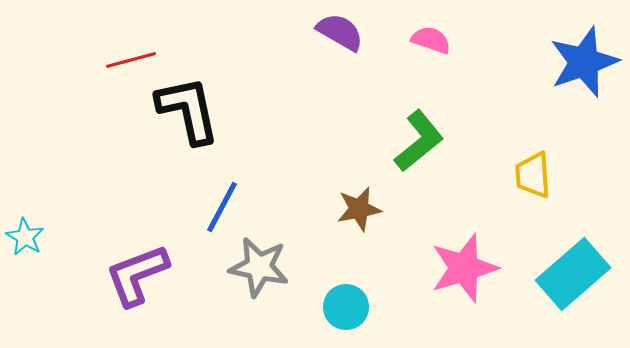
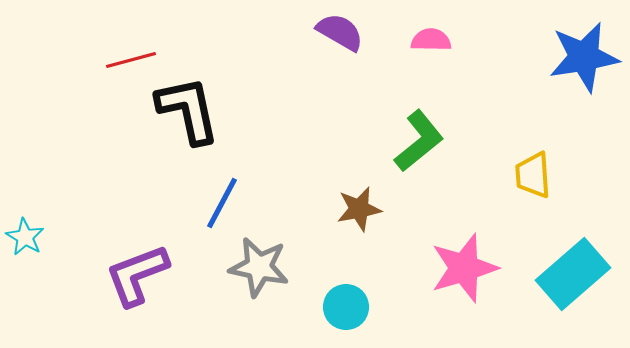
pink semicircle: rotated 18 degrees counterclockwise
blue star: moved 5 px up; rotated 10 degrees clockwise
blue line: moved 4 px up
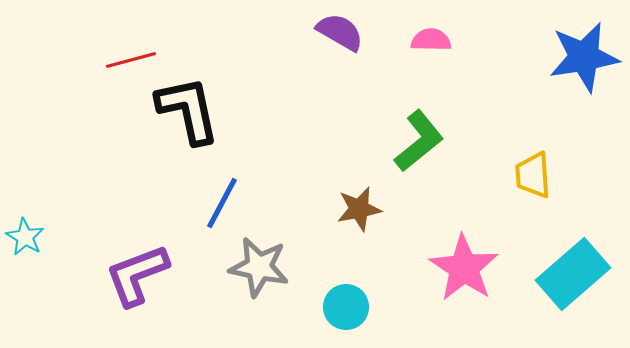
pink star: rotated 22 degrees counterclockwise
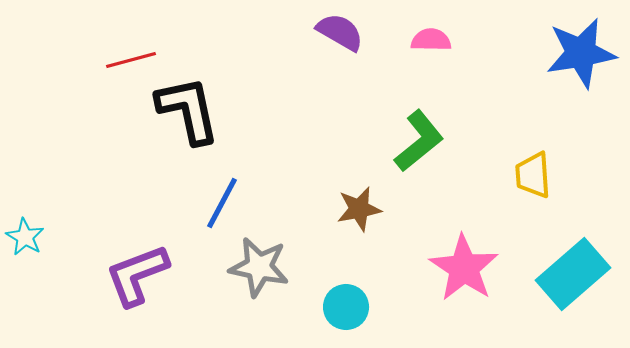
blue star: moved 3 px left, 4 px up
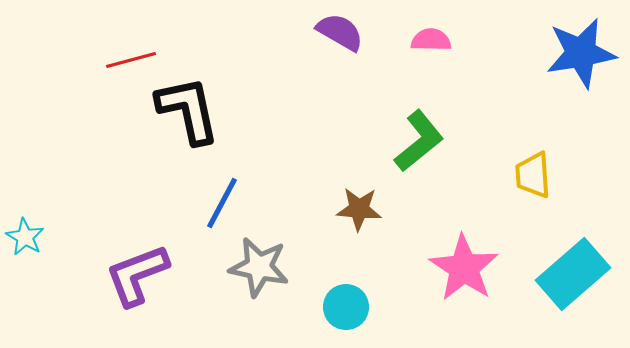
brown star: rotated 15 degrees clockwise
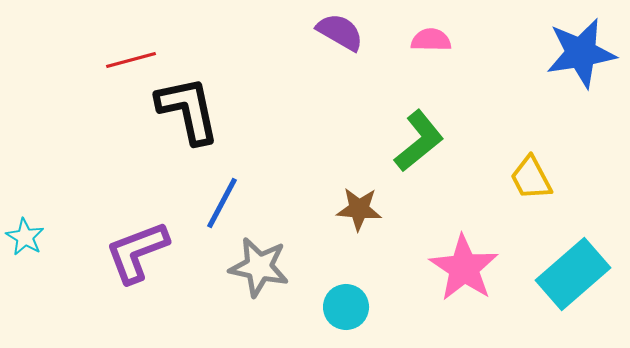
yellow trapezoid: moved 2 px left, 3 px down; rotated 24 degrees counterclockwise
purple L-shape: moved 23 px up
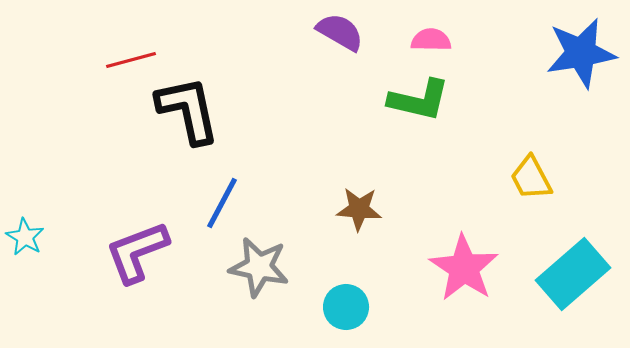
green L-shape: moved 41 px up; rotated 52 degrees clockwise
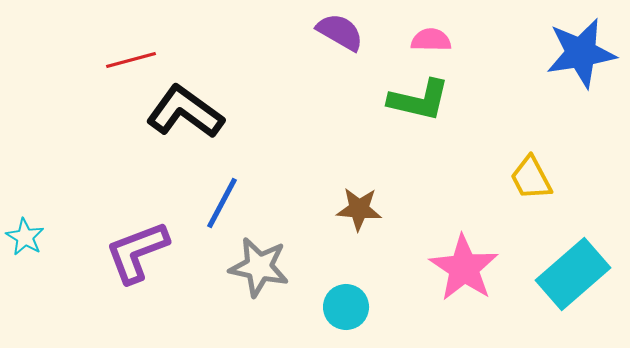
black L-shape: moved 3 px left, 2 px down; rotated 42 degrees counterclockwise
